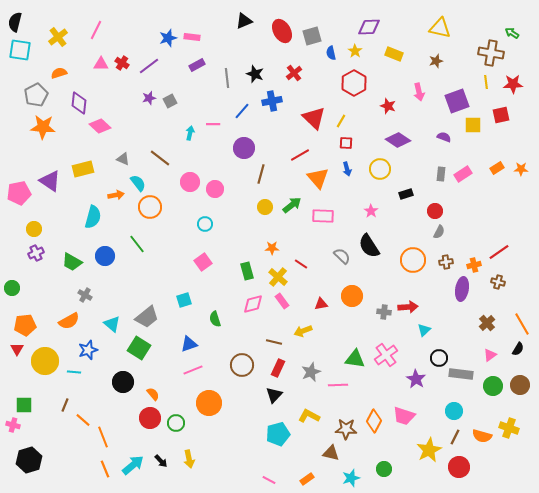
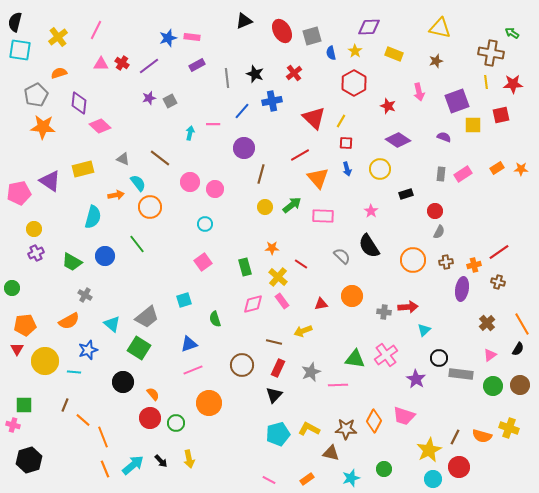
green rectangle at (247, 271): moved 2 px left, 4 px up
cyan circle at (454, 411): moved 21 px left, 68 px down
yellow L-shape at (309, 416): moved 13 px down
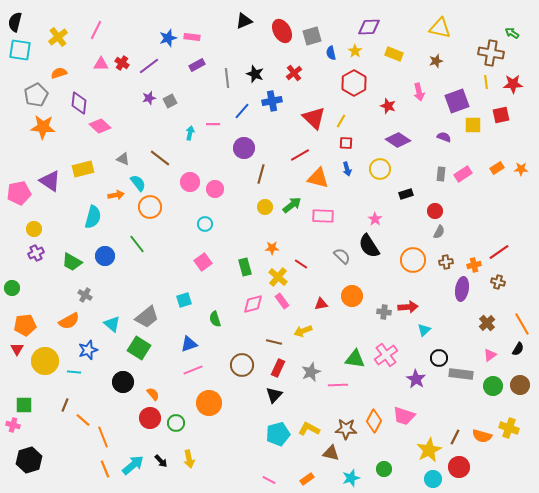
orange triangle at (318, 178): rotated 35 degrees counterclockwise
pink star at (371, 211): moved 4 px right, 8 px down
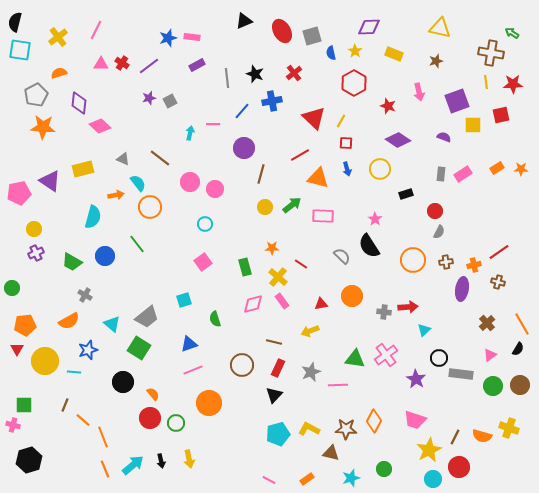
yellow arrow at (303, 331): moved 7 px right
pink trapezoid at (404, 416): moved 11 px right, 4 px down
black arrow at (161, 461): rotated 32 degrees clockwise
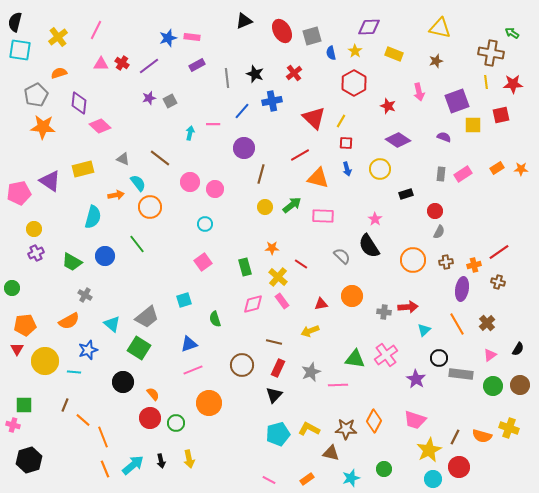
orange line at (522, 324): moved 65 px left
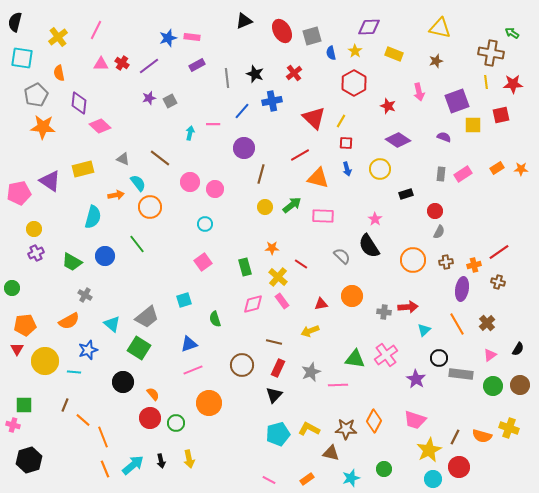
cyan square at (20, 50): moved 2 px right, 8 px down
orange semicircle at (59, 73): rotated 84 degrees counterclockwise
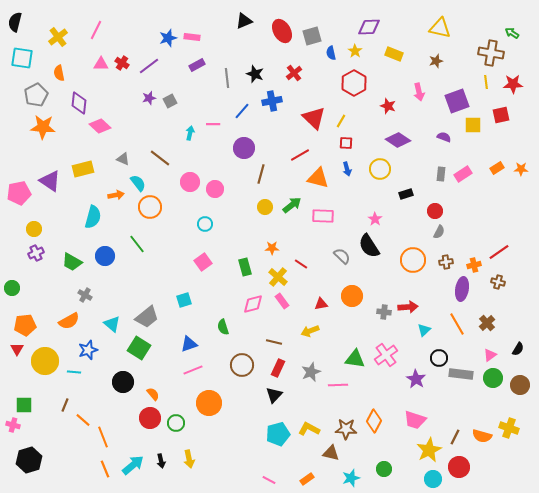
green semicircle at (215, 319): moved 8 px right, 8 px down
green circle at (493, 386): moved 8 px up
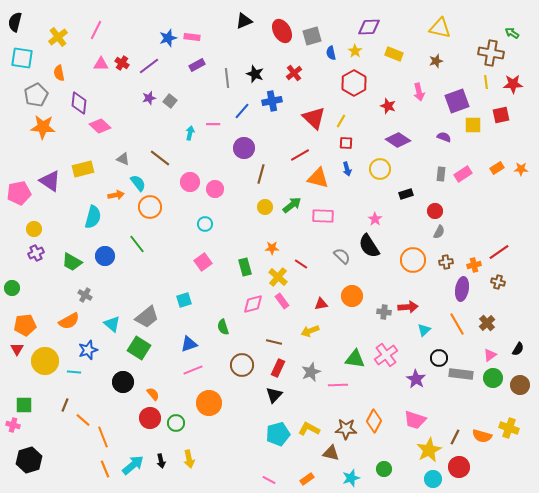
gray square at (170, 101): rotated 24 degrees counterclockwise
